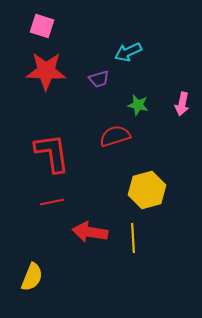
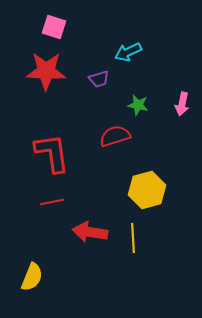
pink square: moved 12 px right, 1 px down
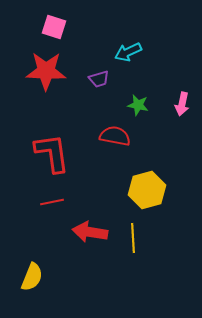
red semicircle: rotated 28 degrees clockwise
